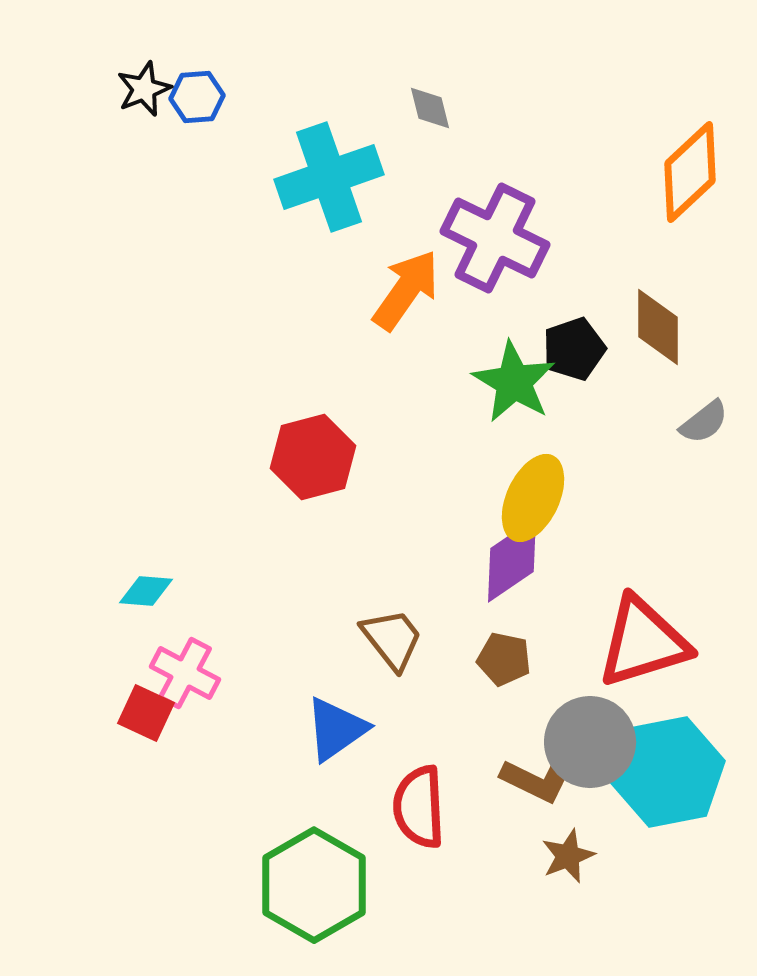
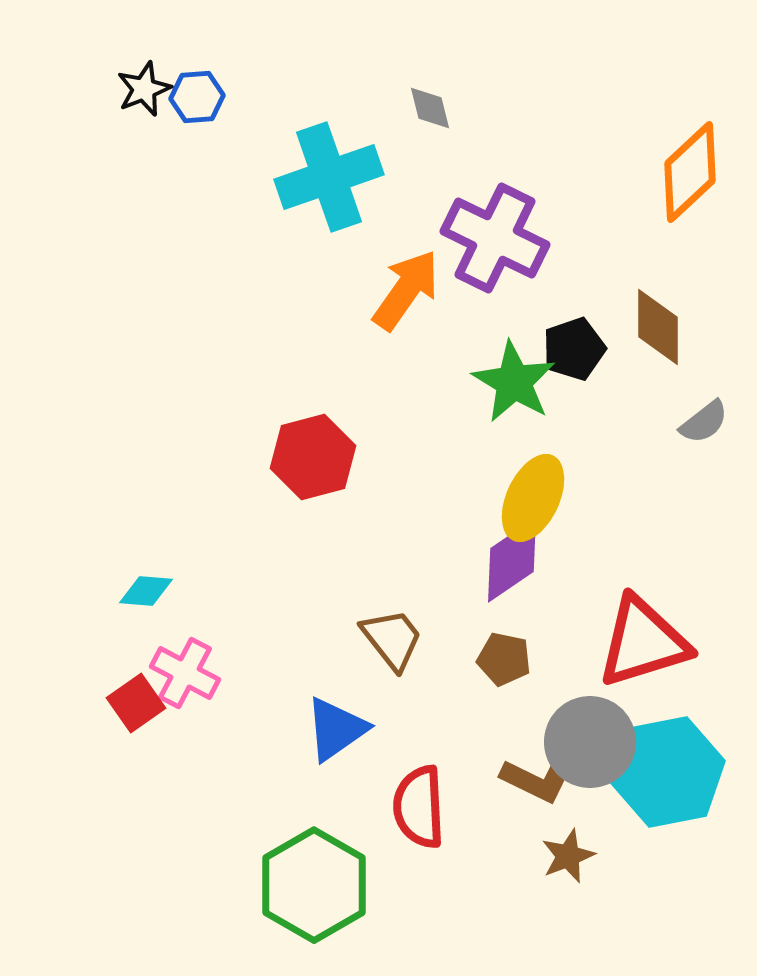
red square: moved 10 px left, 10 px up; rotated 30 degrees clockwise
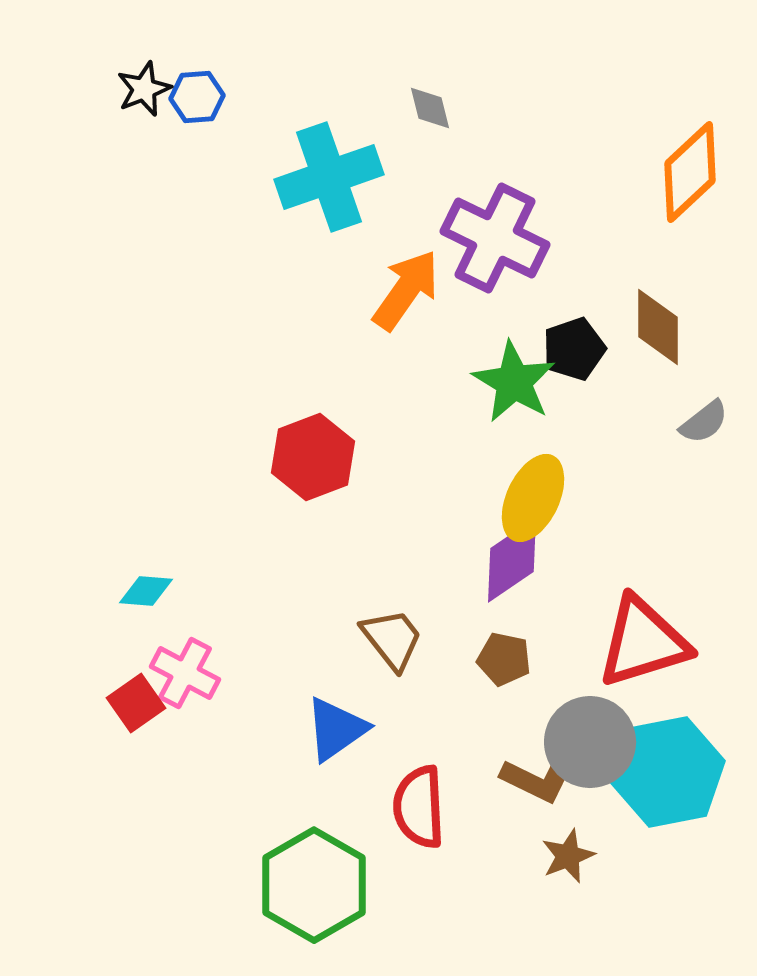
red hexagon: rotated 6 degrees counterclockwise
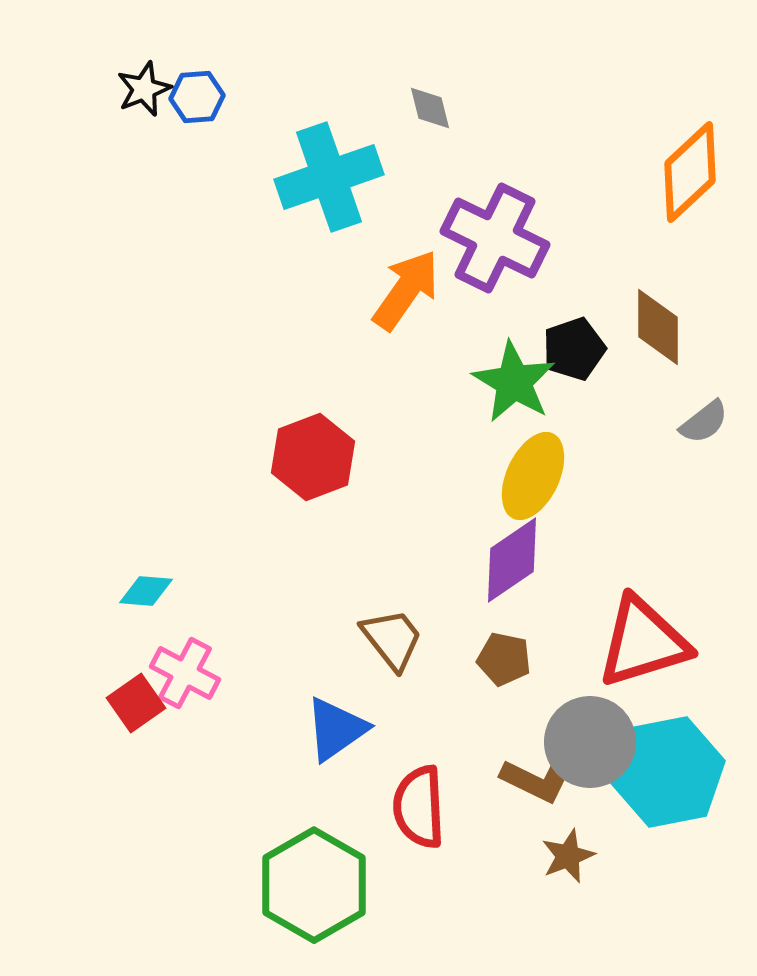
yellow ellipse: moved 22 px up
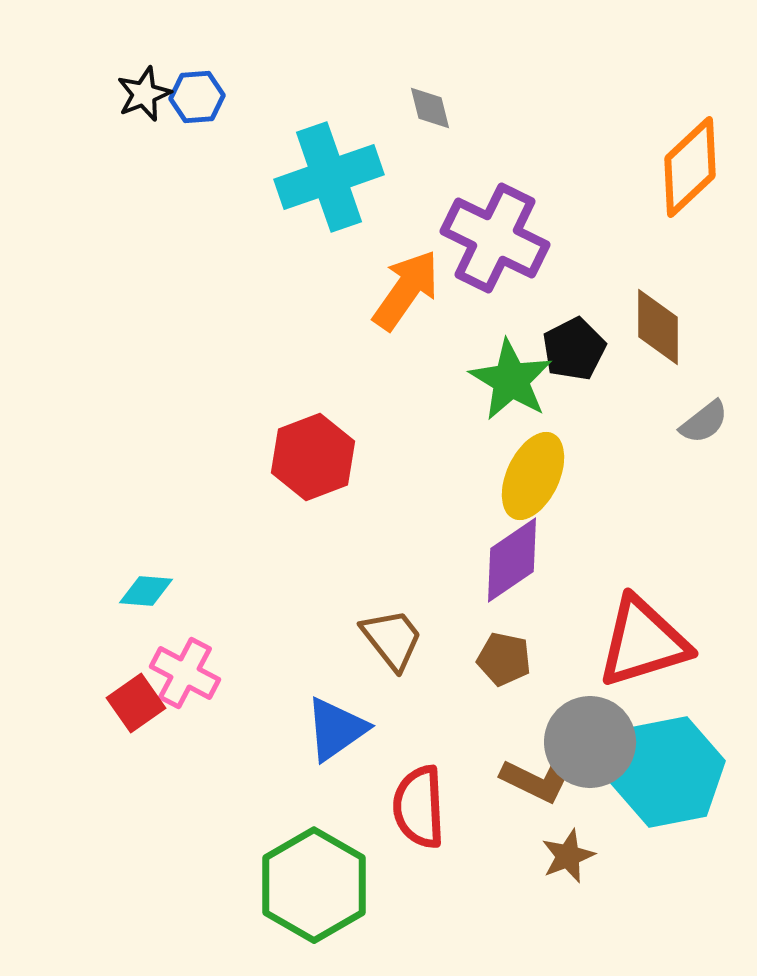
black star: moved 5 px down
orange diamond: moved 5 px up
black pentagon: rotated 8 degrees counterclockwise
green star: moved 3 px left, 2 px up
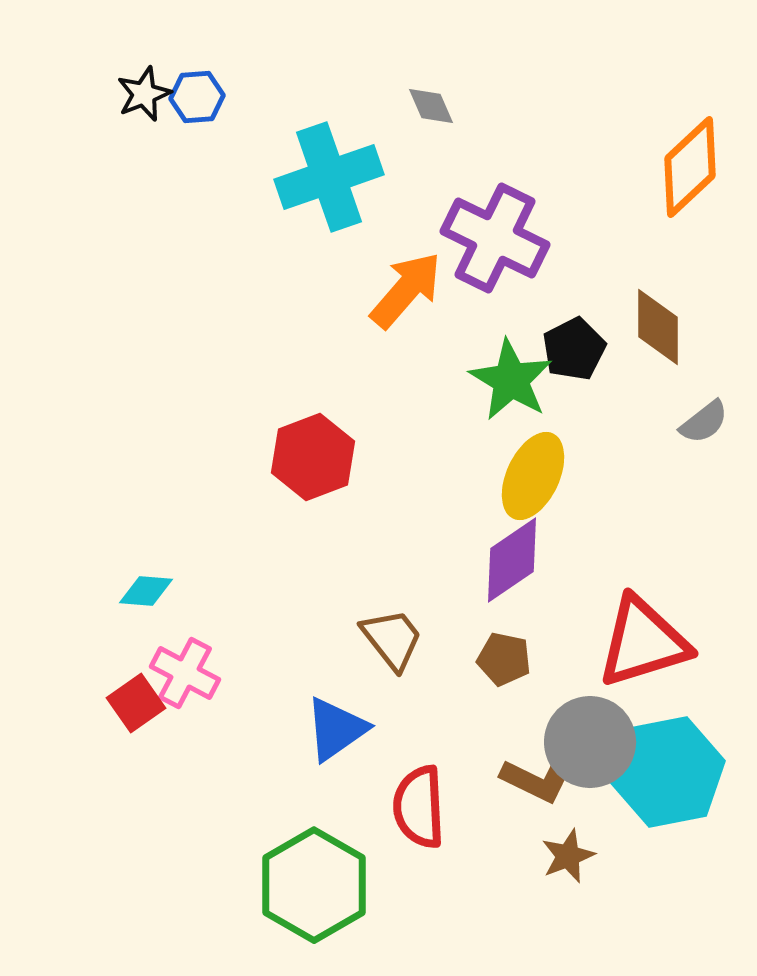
gray diamond: moved 1 px right, 2 px up; rotated 9 degrees counterclockwise
orange arrow: rotated 6 degrees clockwise
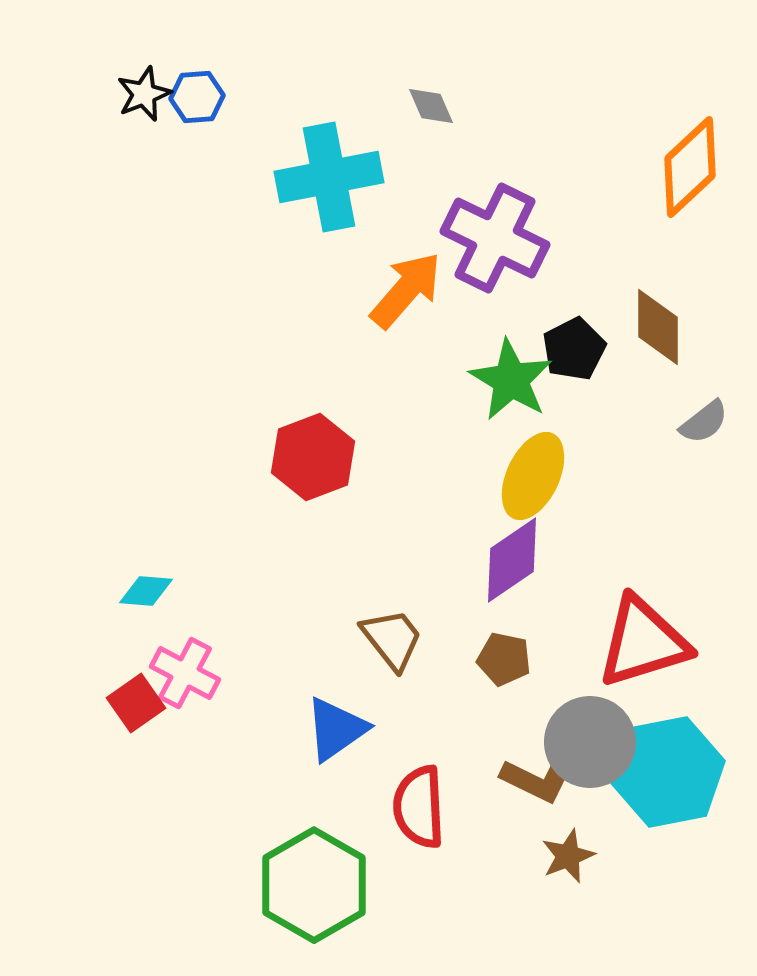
cyan cross: rotated 8 degrees clockwise
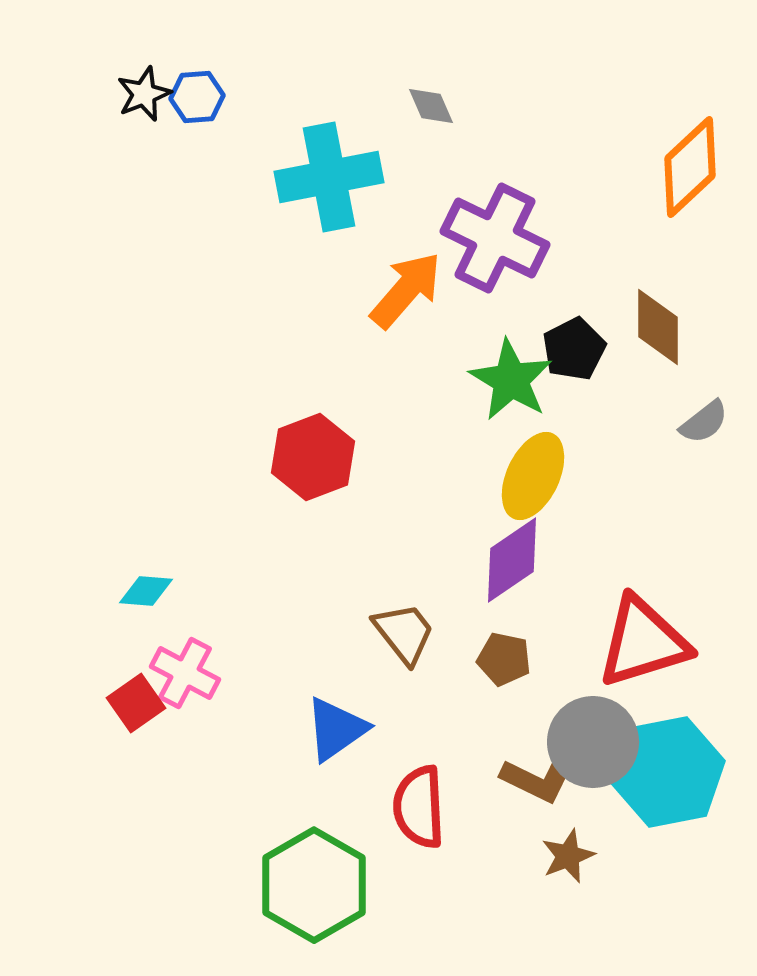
brown trapezoid: moved 12 px right, 6 px up
gray circle: moved 3 px right
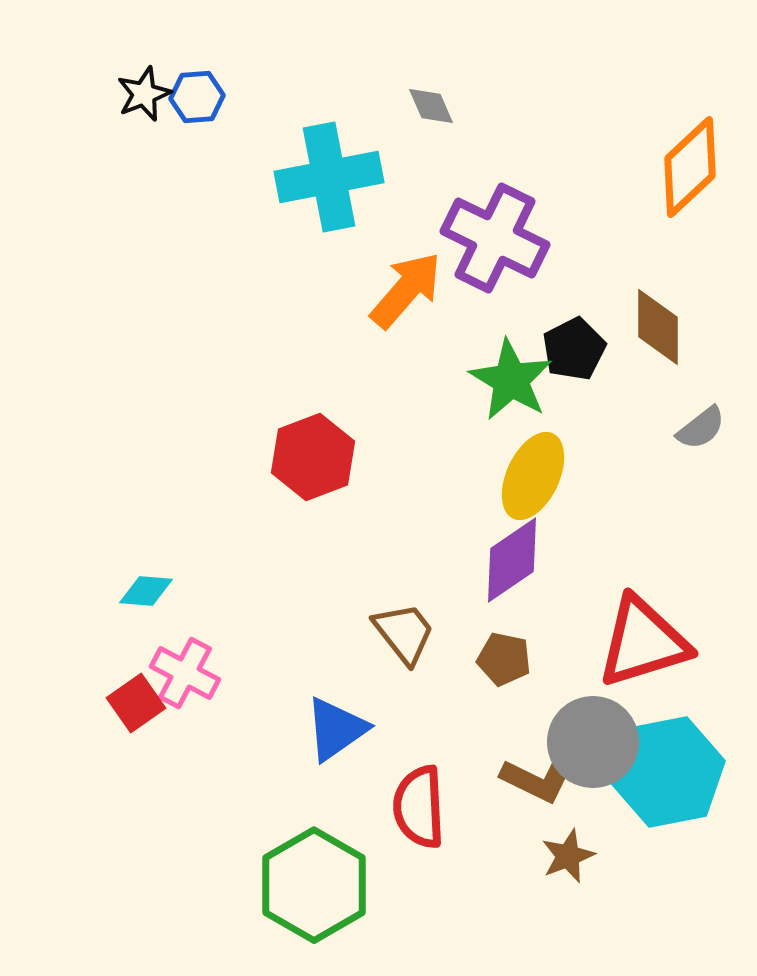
gray semicircle: moved 3 px left, 6 px down
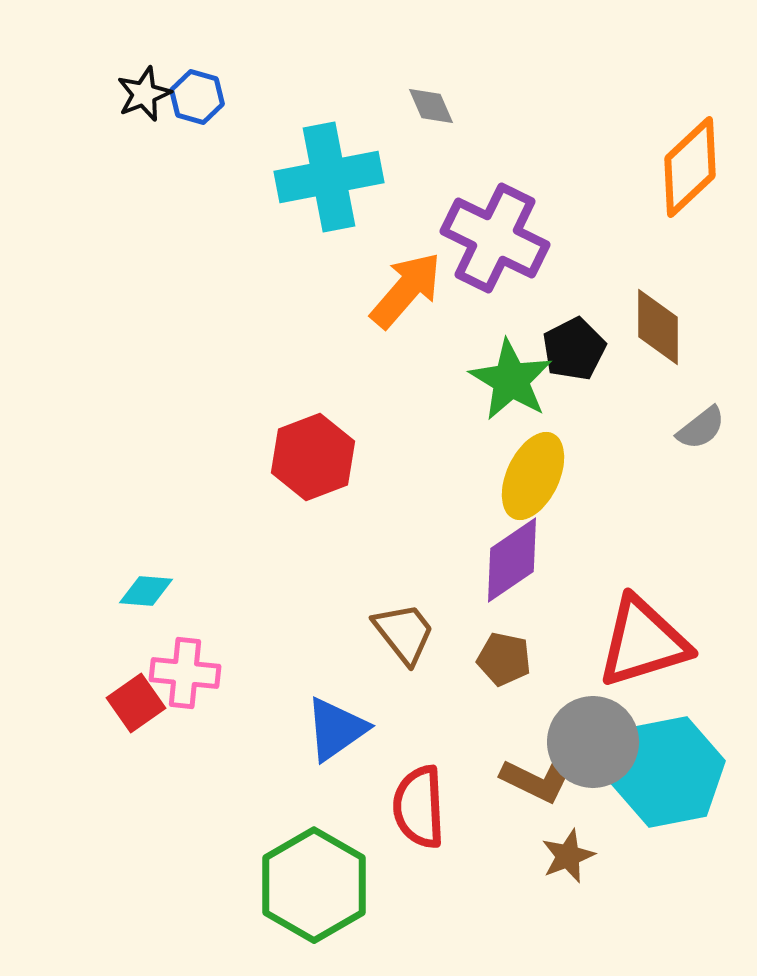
blue hexagon: rotated 20 degrees clockwise
pink cross: rotated 22 degrees counterclockwise
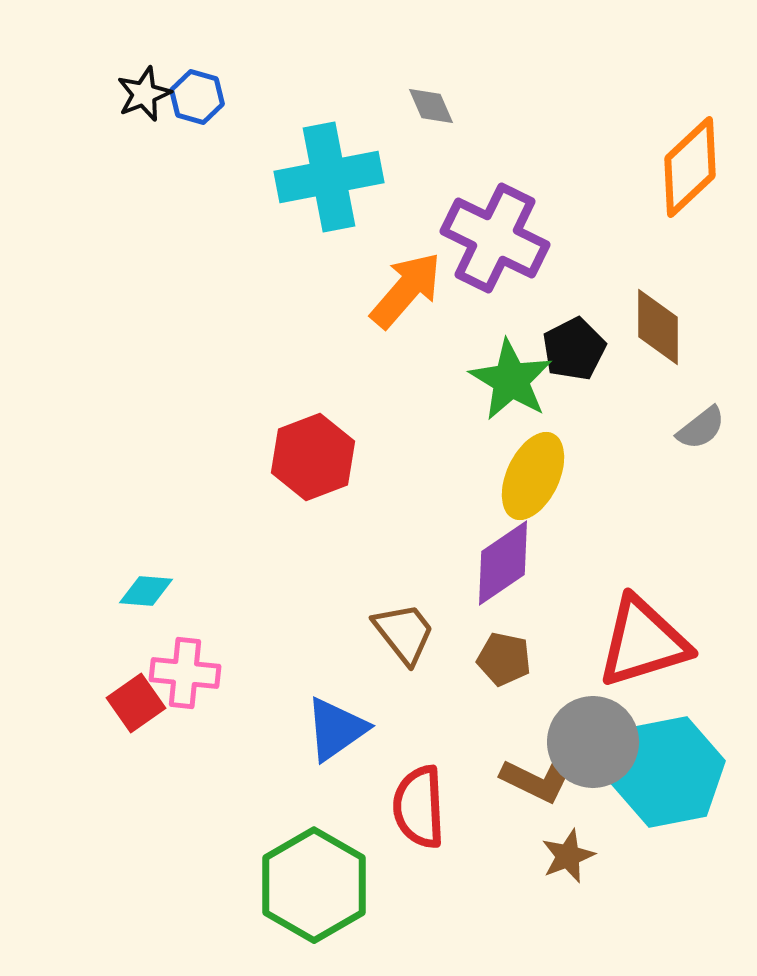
purple diamond: moved 9 px left, 3 px down
